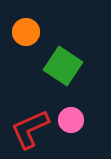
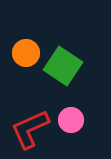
orange circle: moved 21 px down
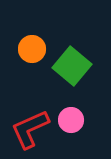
orange circle: moved 6 px right, 4 px up
green square: moved 9 px right; rotated 6 degrees clockwise
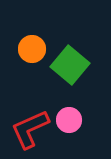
green square: moved 2 px left, 1 px up
pink circle: moved 2 px left
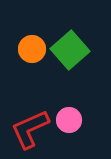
green square: moved 15 px up; rotated 9 degrees clockwise
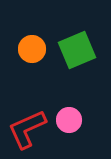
green square: moved 7 px right; rotated 18 degrees clockwise
red L-shape: moved 3 px left
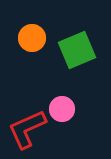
orange circle: moved 11 px up
pink circle: moved 7 px left, 11 px up
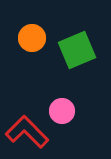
pink circle: moved 2 px down
red L-shape: moved 3 px down; rotated 69 degrees clockwise
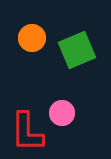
pink circle: moved 2 px down
red L-shape: rotated 135 degrees counterclockwise
